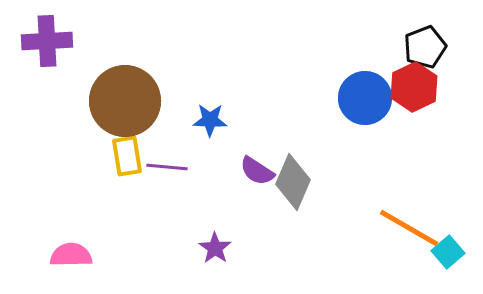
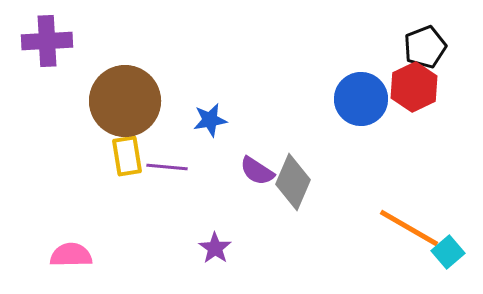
blue circle: moved 4 px left, 1 px down
blue star: rotated 12 degrees counterclockwise
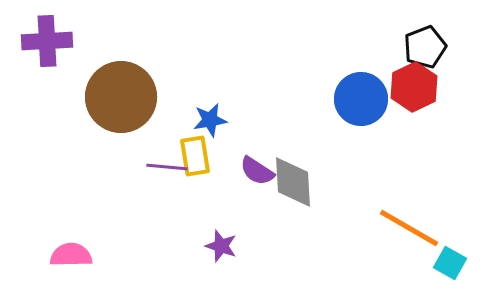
brown circle: moved 4 px left, 4 px up
yellow rectangle: moved 68 px right
gray diamond: rotated 26 degrees counterclockwise
purple star: moved 6 px right, 2 px up; rotated 16 degrees counterclockwise
cyan square: moved 2 px right, 11 px down; rotated 20 degrees counterclockwise
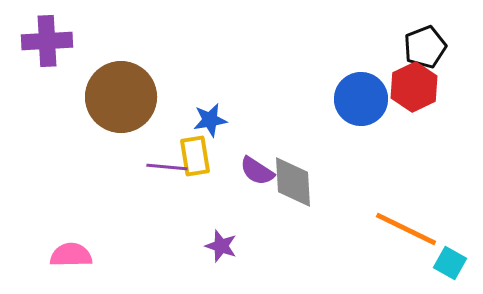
orange line: moved 3 px left, 1 px down; rotated 4 degrees counterclockwise
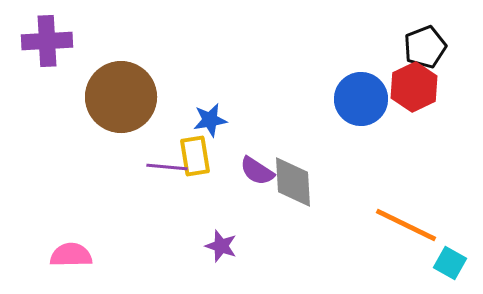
orange line: moved 4 px up
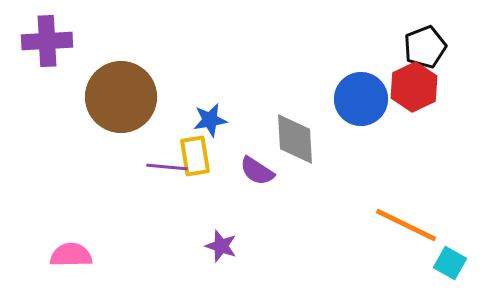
gray diamond: moved 2 px right, 43 px up
